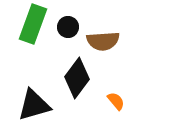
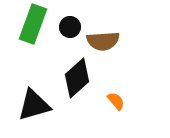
black circle: moved 2 px right
black diamond: rotated 12 degrees clockwise
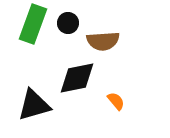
black circle: moved 2 px left, 4 px up
black diamond: rotated 30 degrees clockwise
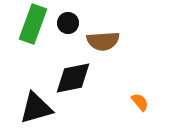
black diamond: moved 4 px left
orange semicircle: moved 24 px right, 1 px down
black triangle: moved 2 px right, 3 px down
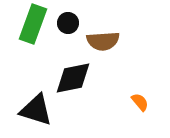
black triangle: moved 2 px down; rotated 33 degrees clockwise
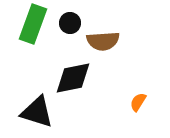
black circle: moved 2 px right
orange semicircle: moved 2 px left; rotated 108 degrees counterclockwise
black triangle: moved 1 px right, 2 px down
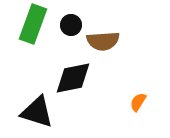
black circle: moved 1 px right, 2 px down
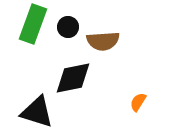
black circle: moved 3 px left, 2 px down
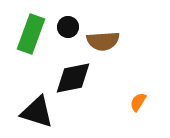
green rectangle: moved 2 px left, 10 px down
